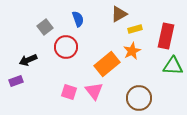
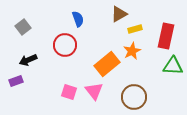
gray square: moved 22 px left
red circle: moved 1 px left, 2 px up
brown circle: moved 5 px left, 1 px up
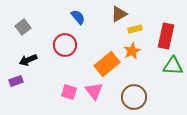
blue semicircle: moved 2 px up; rotated 21 degrees counterclockwise
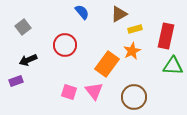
blue semicircle: moved 4 px right, 5 px up
orange rectangle: rotated 15 degrees counterclockwise
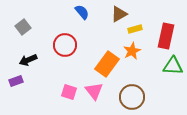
brown circle: moved 2 px left
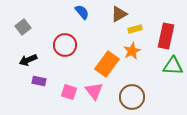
purple rectangle: moved 23 px right; rotated 32 degrees clockwise
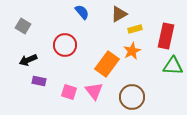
gray square: moved 1 px up; rotated 21 degrees counterclockwise
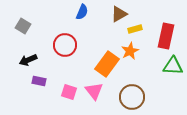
blue semicircle: rotated 63 degrees clockwise
orange star: moved 2 px left
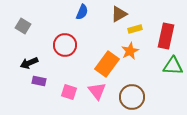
black arrow: moved 1 px right, 3 px down
pink triangle: moved 3 px right
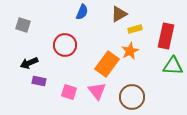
gray square: moved 1 px up; rotated 14 degrees counterclockwise
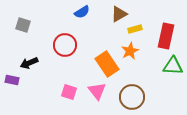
blue semicircle: rotated 35 degrees clockwise
orange rectangle: rotated 70 degrees counterclockwise
purple rectangle: moved 27 px left, 1 px up
